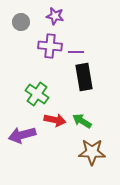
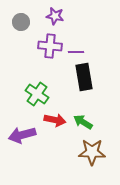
green arrow: moved 1 px right, 1 px down
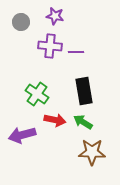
black rectangle: moved 14 px down
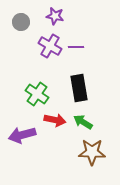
purple cross: rotated 25 degrees clockwise
purple line: moved 5 px up
black rectangle: moved 5 px left, 3 px up
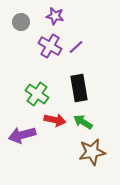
purple line: rotated 42 degrees counterclockwise
brown star: rotated 12 degrees counterclockwise
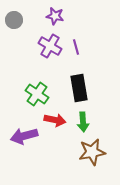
gray circle: moved 7 px left, 2 px up
purple line: rotated 63 degrees counterclockwise
green arrow: rotated 126 degrees counterclockwise
purple arrow: moved 2 px right, 1 px down
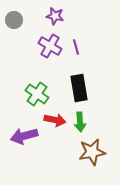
green arrow: moved 3 px left
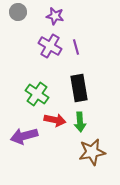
gray circle: moved 4 px right, 8 px up
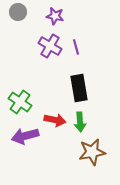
green cross: moved 17 px left, 8 px down
purple arrow: moved 1 px right
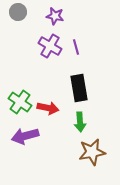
red arrow: moved 7 px left, 12 px up
